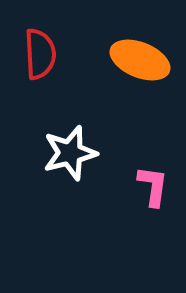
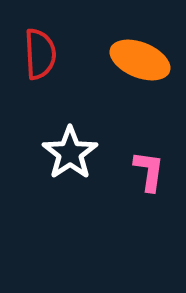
white star: rotated 20 degrees counterclockwise
pink L-shape: moved 4 px left, 15 px up
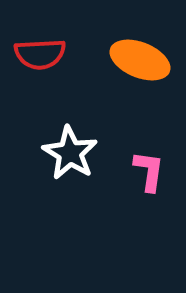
red semicircle: rotated 90 degrees clockwise
white star: rotated 6 degrees counterclockwise
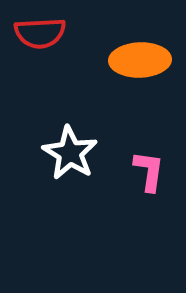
red semicircle: moved 21 px up
orange ellipse: rotated 24 degrees counterclockwise
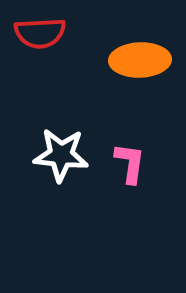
white star: moved 9 px left, 2 px down; rotated 26 degrees counterclockwise
pink L-shape: moved 19 px left, 8 px up
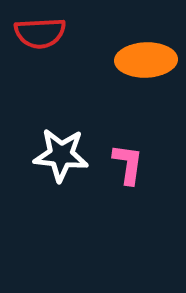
orange ellipse: moved 6 px right
pink L-shape: moved 2 px left, 1 px down
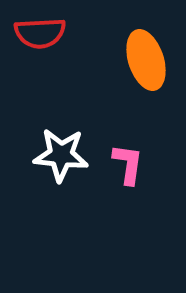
orange ellipse: rotated 74 degrees clockwise
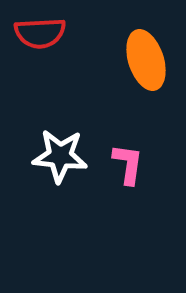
white star: moved 1 px left, 1 px down
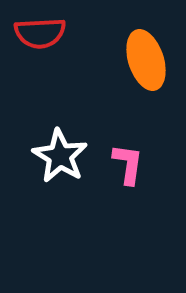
white star: rotated 26 degrees clockwise
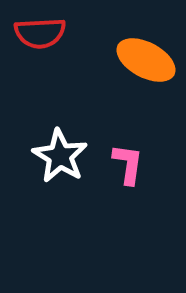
orange ellipse: rotated 44 degrees counterclockwise
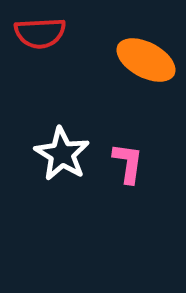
white star: moved 2 px right, 2 px up
pink L-shape: moved 1 px up
